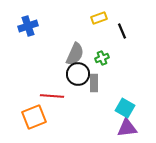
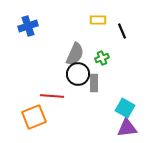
yellow rectangle: moved 1 px left, 2 px down; rotated 21 degrees clockwise
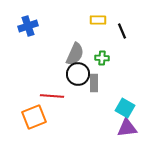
green cross: rotated 24 degrees clockwise
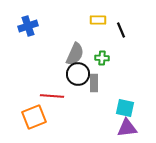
black line: moved 1 px left, 1 px up
cyan square: rotated 18 degrees counterclockwise
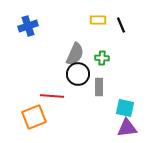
black line: moved 5 px up
gray rectangle: moved 5 px right, 4 px down
